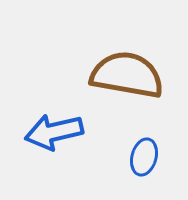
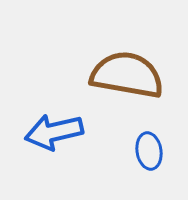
blue ellipse: moved 5 px right, 6 px up; rotated 24 degrees counterclockwise
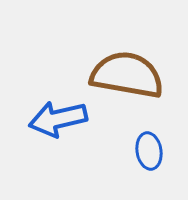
blue arrow: moved 4 px right, 13 px up
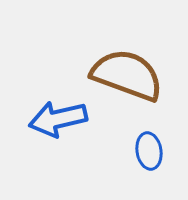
brown semicircle: rotated 10 degrees clockwise
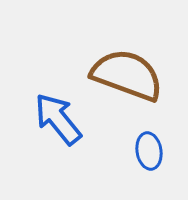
blue arrow: rotated 64 degrees clockwise
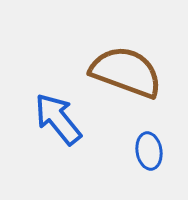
brown semicircle: moved 1 px left, 3 px up
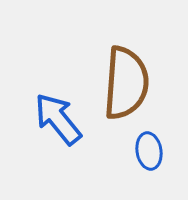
brown semicircle: moved 11 px down; rotated 74 degrees clockwise
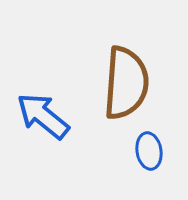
blue arrow: moved 15 px left, 3 px up; rotated 12 degrees counterclockwise
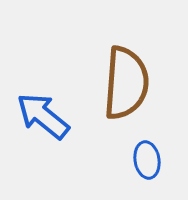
blue ellipse: moved 2 px left, 9 px down
